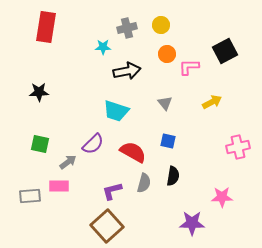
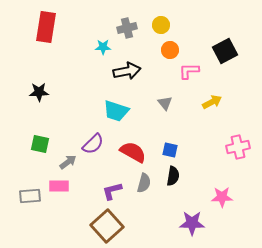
orange circle: moved 3 px right, 4 px up
pink L-shape: moved 4 px down
blue square: moved 2 px right, 9 px down
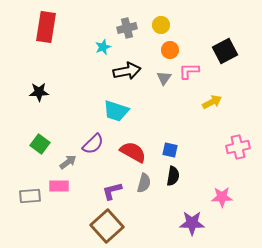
cyan star: rotated 21 degrees counterclockwise
gray triangle: moved 1 px left, 25 px up; rotated 14 degrees clockwise
green square: rotated 24 degrees clockwise
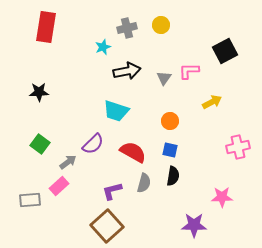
orange circle: moved 71 px down
pink rectangle: rotated 42 degrees counterclockwise
gray rectangle: moved 4 px down
purple star: moved 2 px right, 2 px down
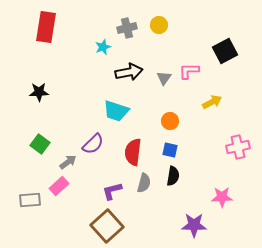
yellow circle: moved 2 px left
black arrow: moved 2 px right, 1 px down
red semicircle: rotated 112 degrees counterclockwise
